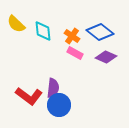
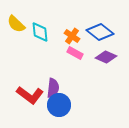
cyan diamond: moved 3 px left, 1 px down
red L-shape: moved 1 px right, 1 px up
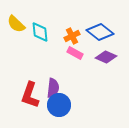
orange cross: rotated 28 degrees clockwise
red L-shape: rotated 72 degrees clockwise
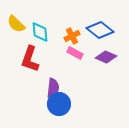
blue diamond: moved 2 px up
red L-shape: moved 36 px up
blue circle: moved 1 px up
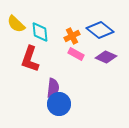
pink rectangle: moved 1 px right, 1 px down
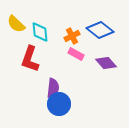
purple diamond: moved 6 px down; rotated 25 degrees clockwise
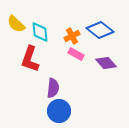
blue circle: moved 7 px down
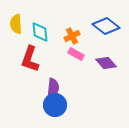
yellow semicircle: rotated 42 degrees clockwise
blue diamond: moved 6 px right, 4 px up
blue circle: moved 4 px left, 6 px up
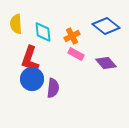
cyan diamond: moved 3 px right
blue circle: moved 23 px left, 26 px up
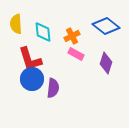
red L-shape: rotated 36 degrees counterclockwise
purple diamond: rotated 60 degrees clockwise
